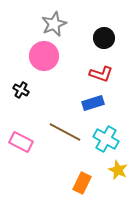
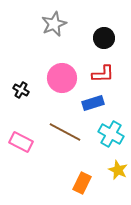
pink circle: moved 18 px right, 22 px down
red L-shape: moved 2 px right; rotated 20 degrees counterclockwise
cyan cross: moved 5 px right, 5 px up
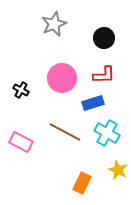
red L-shape: moved 1 px right, 1 px down
cyan cross: moved 4 px left, 1 px up
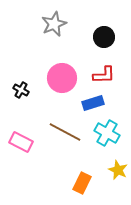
black circle: moved 1 px up
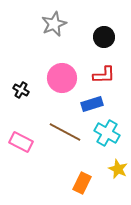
blue rectangle: moved 1 px left, 1 px down
yellow star: moved 1 px up
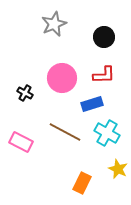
black cross: moved 4 px right, 3 px down
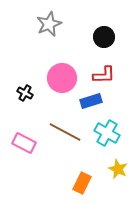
gray star: moved 5 px left
blue rectangle: moved 1 px left, 3 px up
pink rectangle: moved 3 px right, 1 px down
